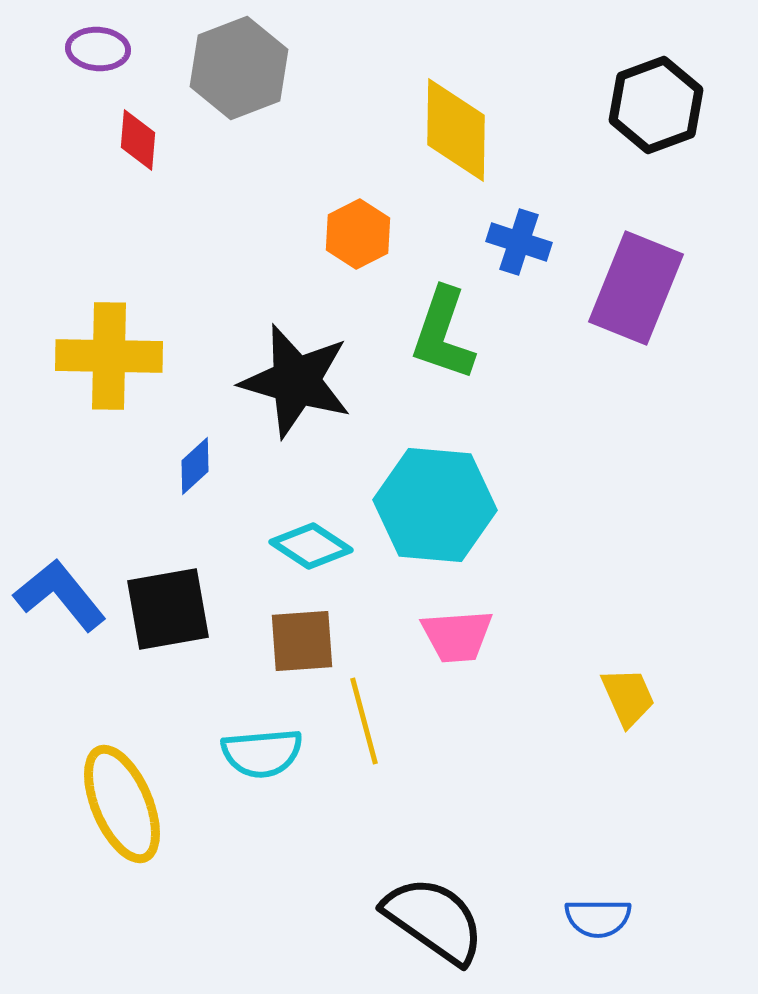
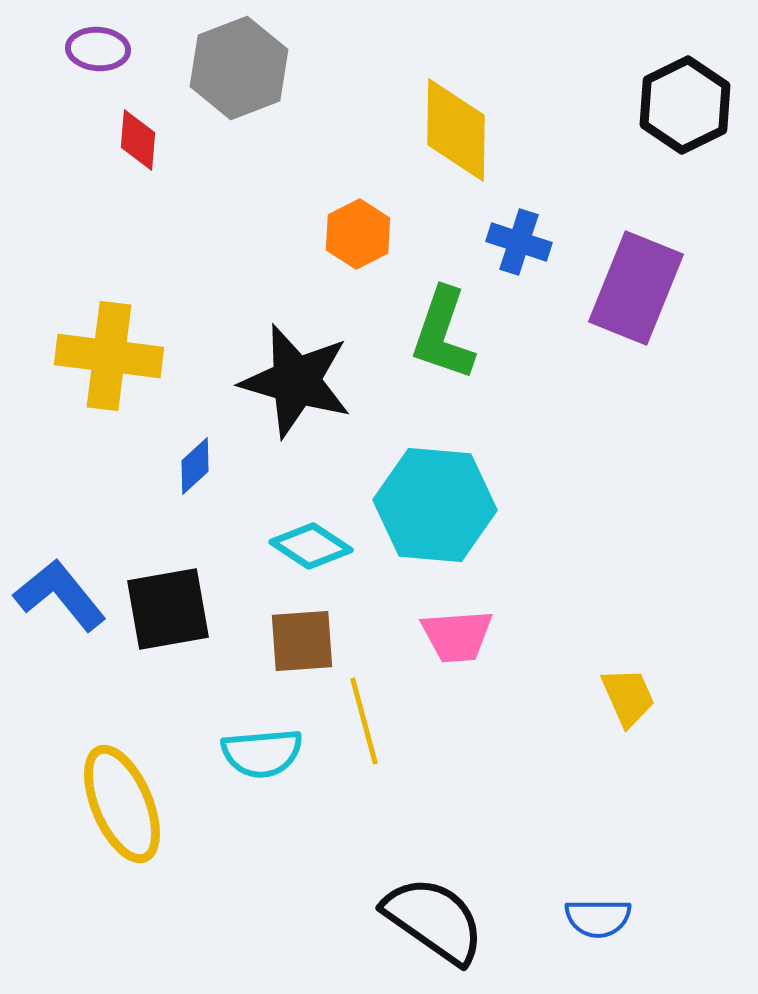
black hexagon: moved 29 px right; rotated 6 degrees counterclockwise
yellow cross: rotated 6 degrees clockwise
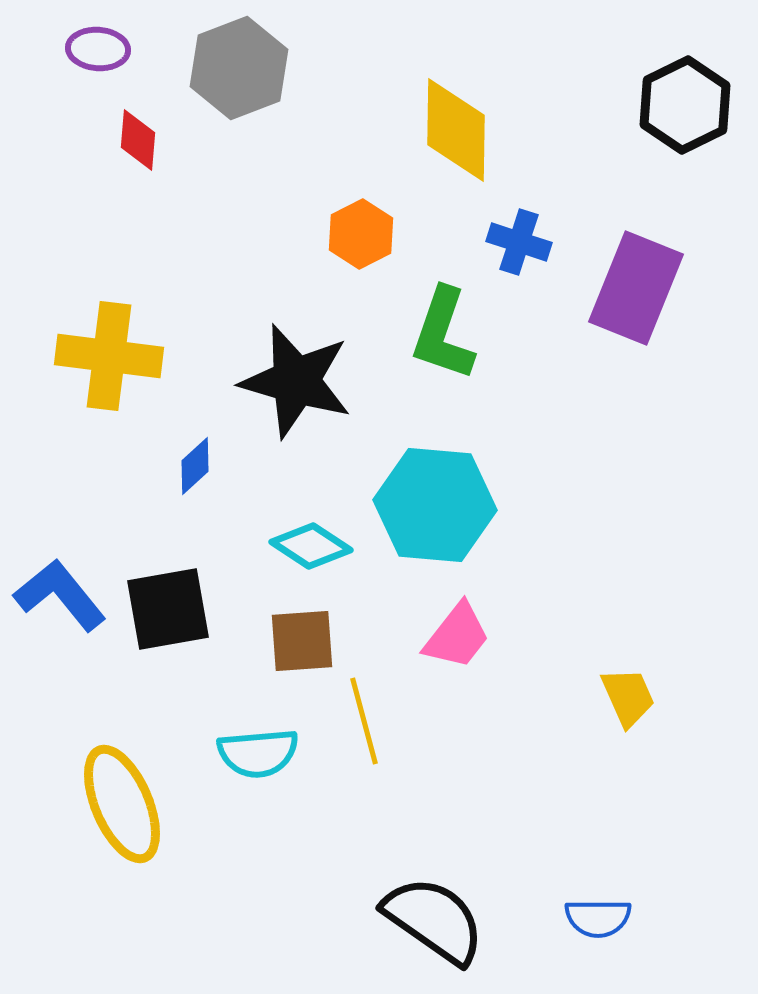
orange hexagon: moved 3 px right
pink trapezoid: rotated 48 degrees counterclockwise
cyan semicircle: moved 4 px left
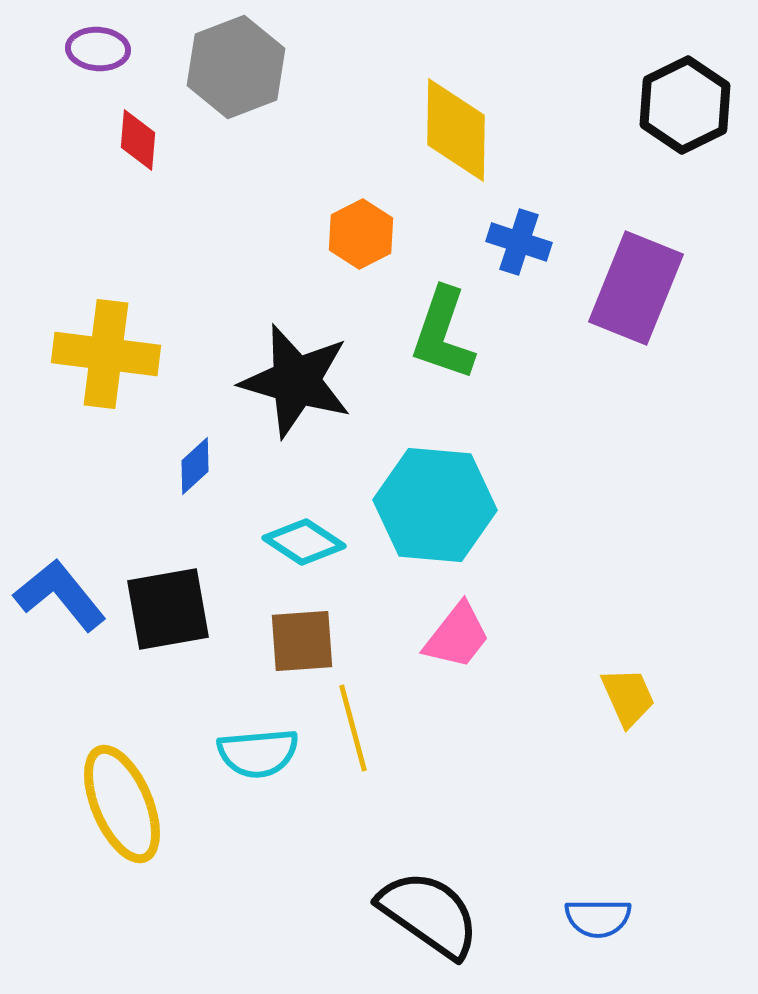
gray hexagon: moved 3 px left, 1 px up
yellow cross: moved 3 px left, 2 px up
cyan diamond: moved 7 px left, 4 px up
yellow line: moved 11 px left, 7 px down
black semicircle: moved 5 px left, 6 px up
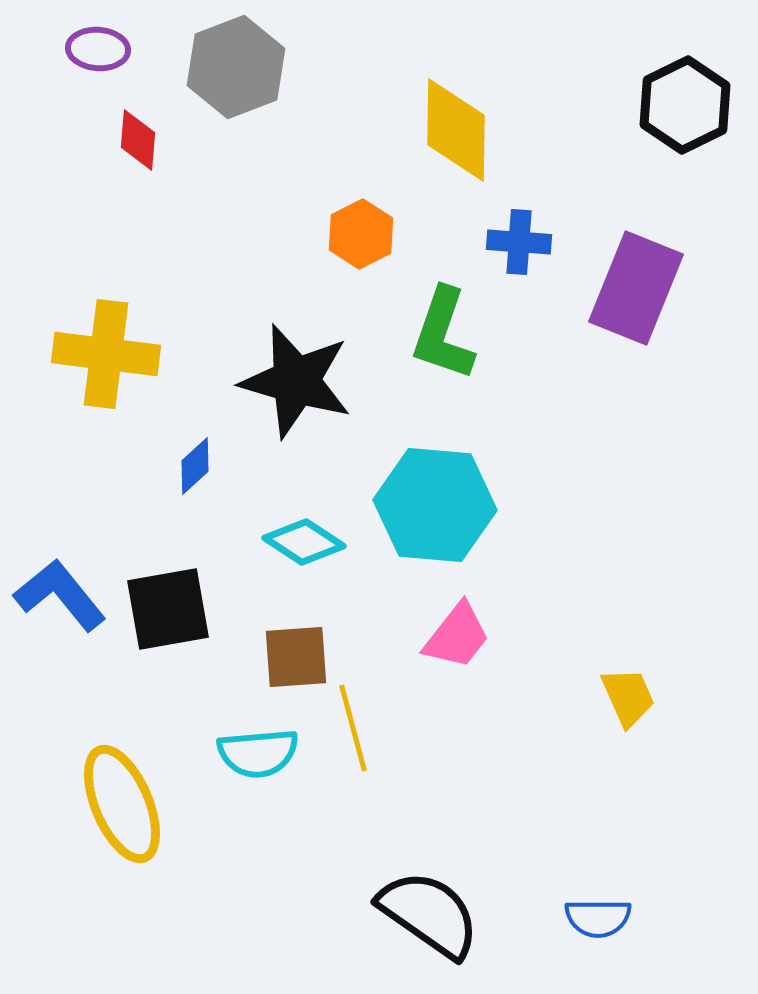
blue cross: rotated 14 degrees counterclockwise
brown square: moved 6 px left, 16 px down
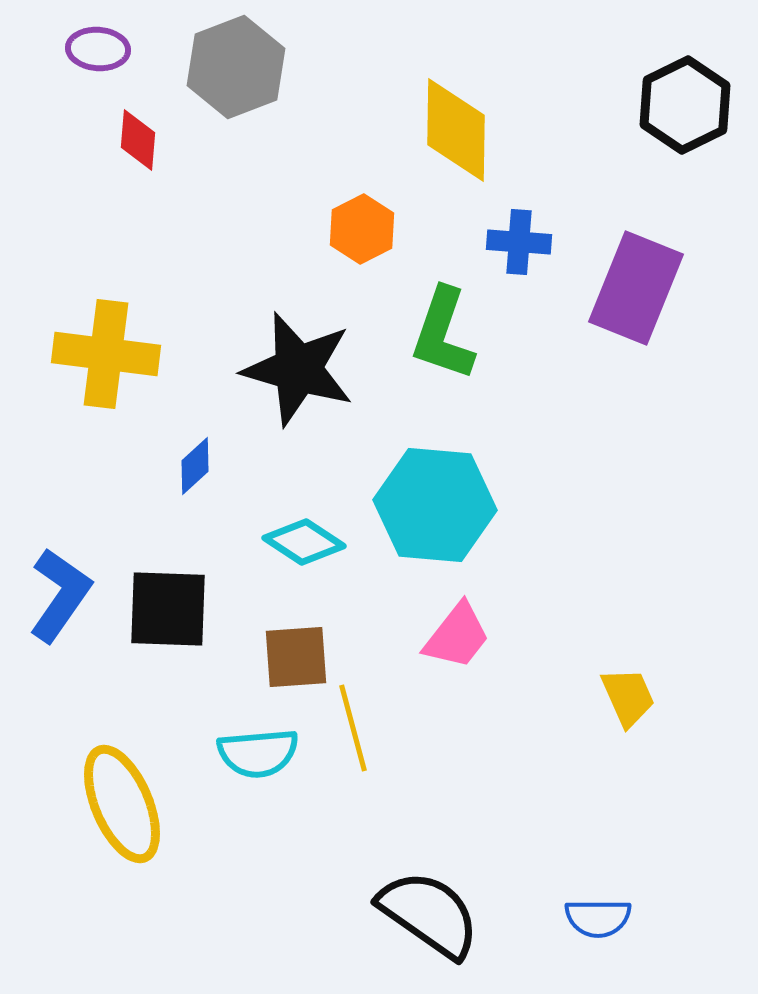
orange hexagon: moved 1 px right, 5 px up
black star: moved 2 px right, 12 px up
blue L-shape: rotated 74 degrees clockwise
black square: rotated 12 degrees clockwise
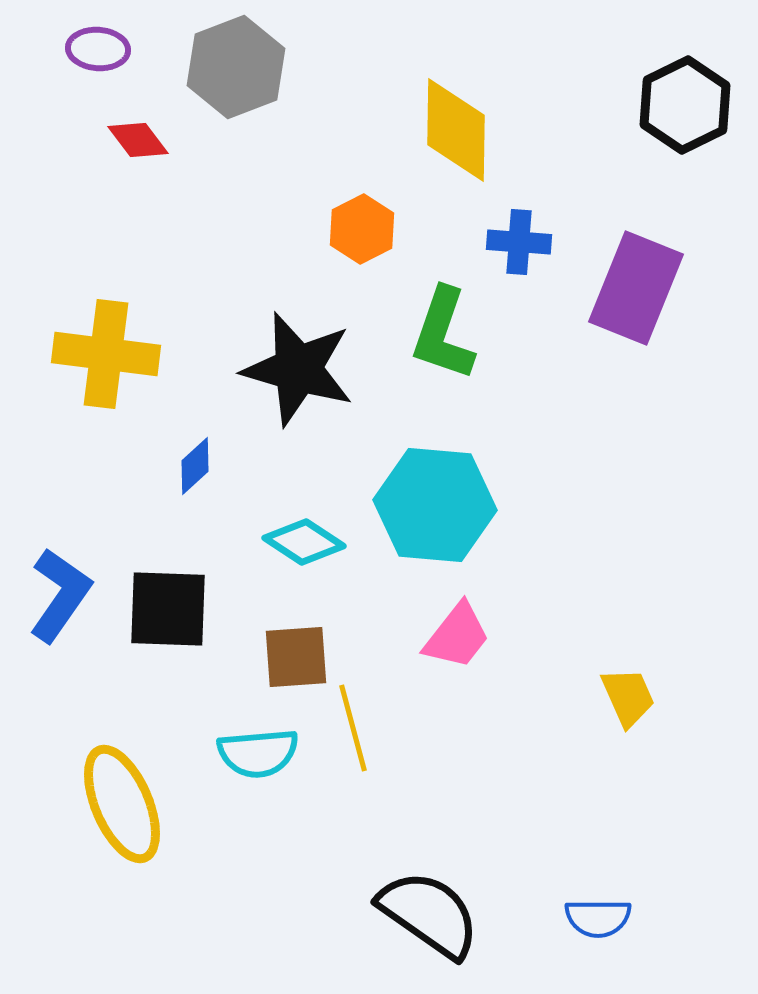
red diamond: rotated 42 degrees counterclockwise
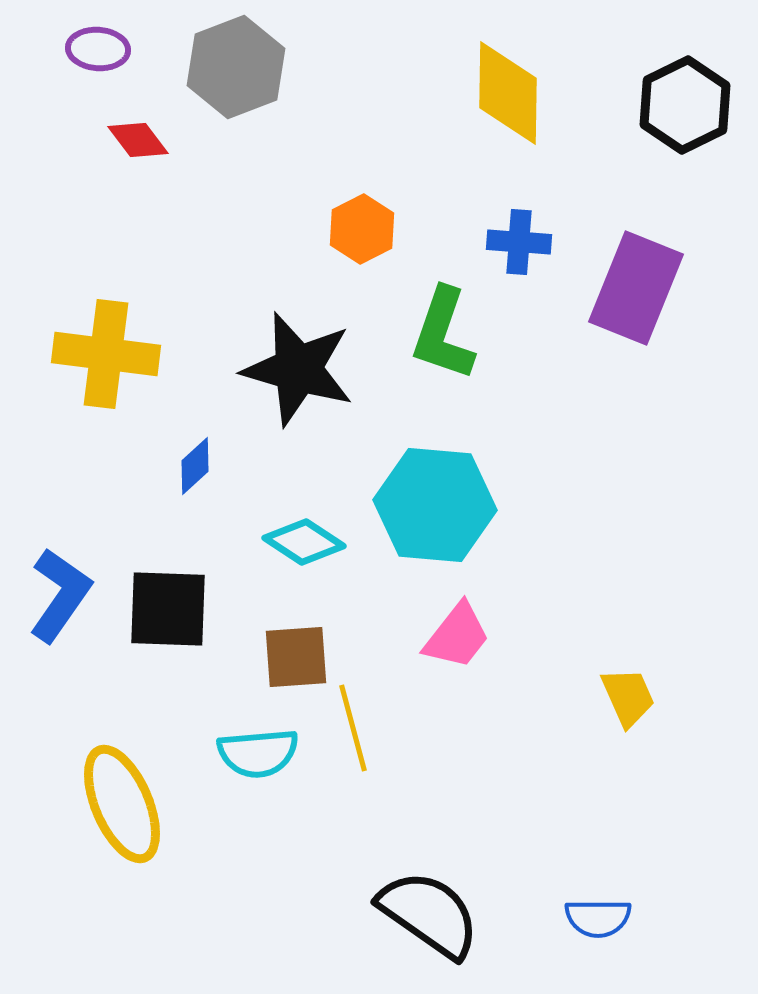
yellow diamond: moved 52 px right, 37 px up
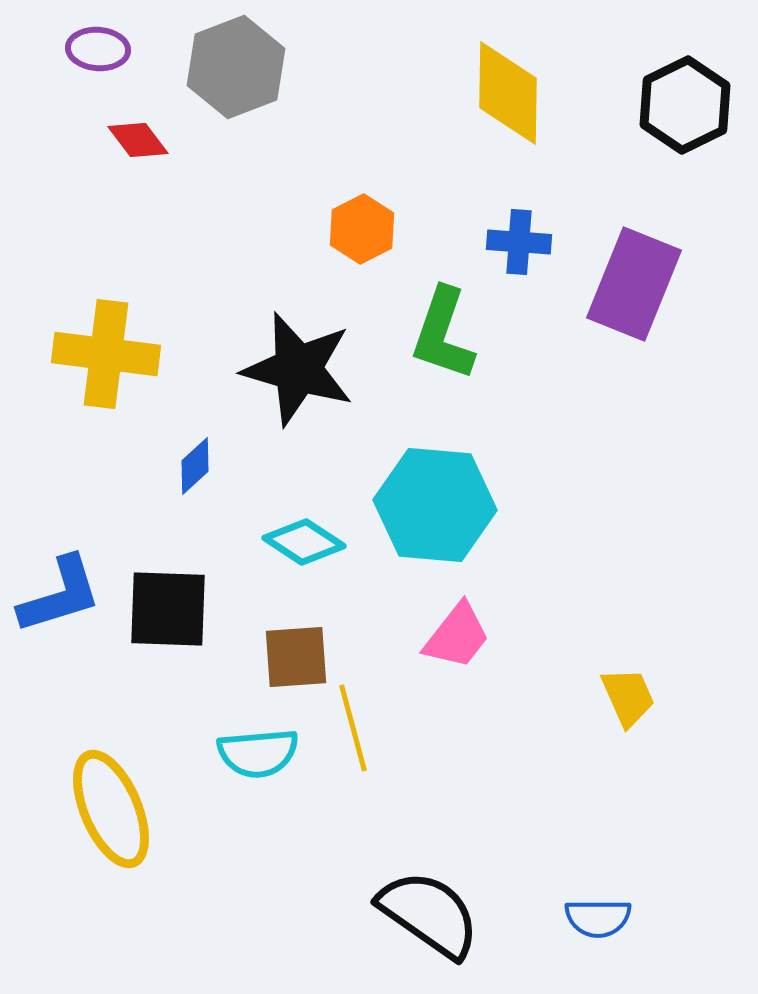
purple rectangle: moved 2 px left, 4 px up
blue L-shape: rotated 38 degrees clockwise
yellow ellipse: moved 11 px left, 5 px down
